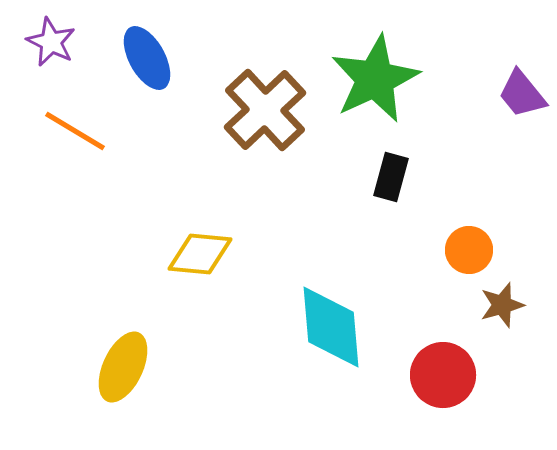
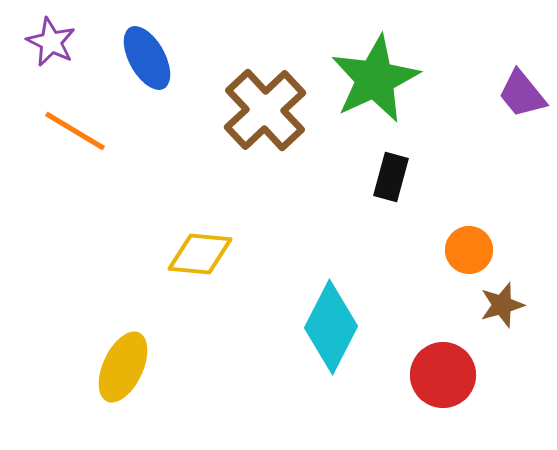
cyan diamond: rotated 32 degrees clockwise
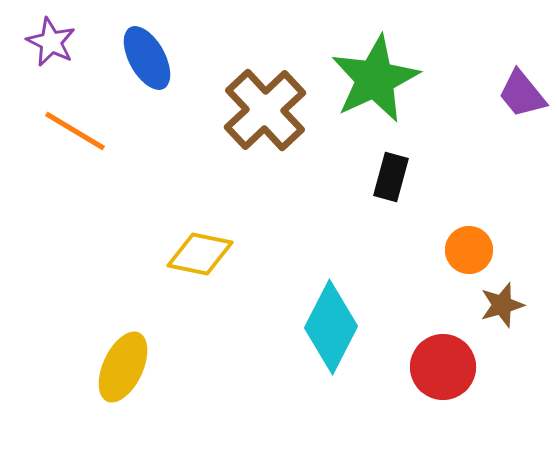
yellow diamond: rotated 6 degrees clockwise
red circle: moved 8 px up
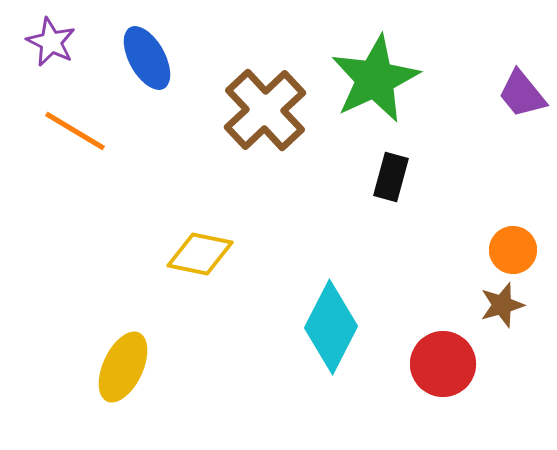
orange circle: moved 44 px right
red circle: moved 3 px up
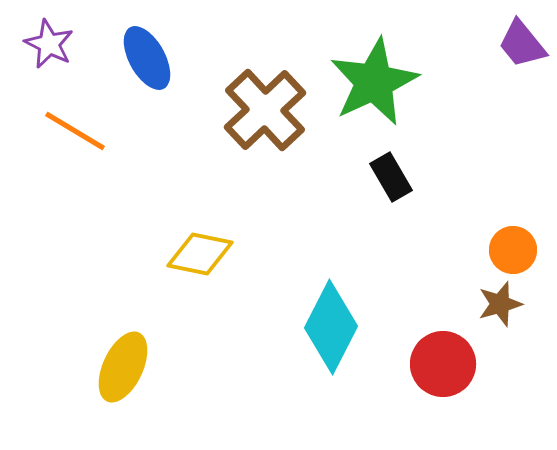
purple star: moved 2 px left, 2 px down
green star: moved 1 px left, 3 px down
purple trapezoid: moved 50 px up
black rectangle: rotated 45 degrees counterclockwise
brown star: moved 2 px left, 1 px up
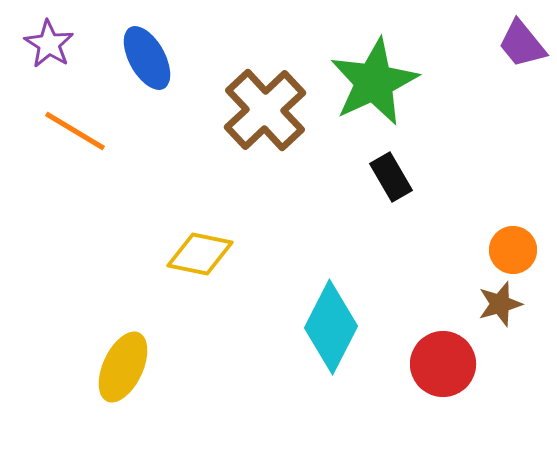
purple star: rotated 6 degrees clockwise
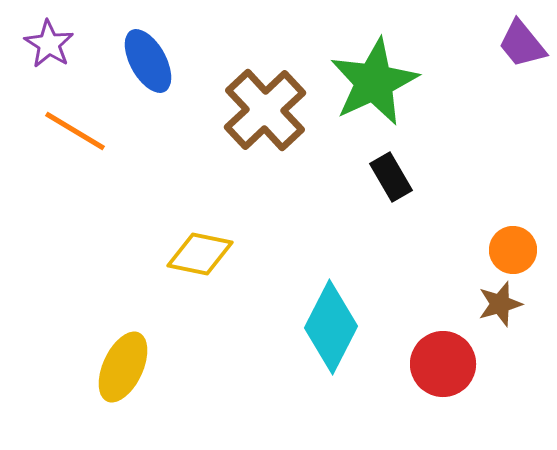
blue ellipse: moved 1 px right, 3 px down
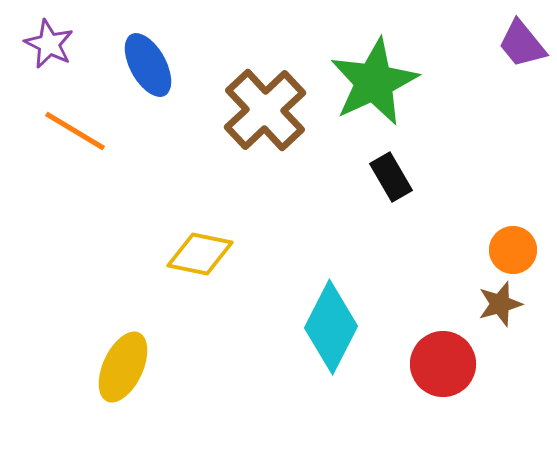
purple star: rotated 6 degrees counterclockwise
blue ellipse: moved 4 px down
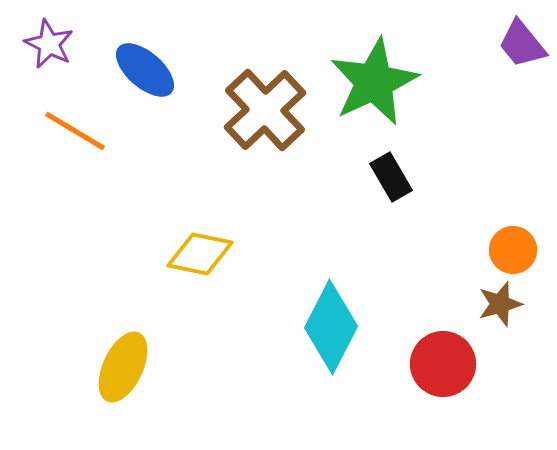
blue ellipse: moved 3 px left, 5 px down; rotated 20 degrees counterclockwise
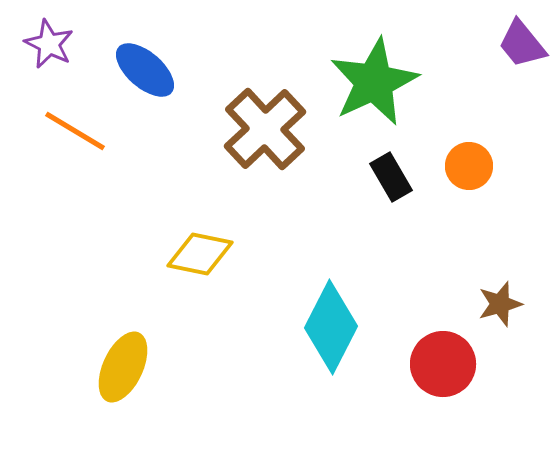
brown cross: moved 19 px down
orange circle: moved 44 px left, 84 px up
